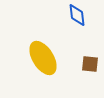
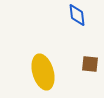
yellow ellipse: moved 14 px down; rotated 16 degrees clockwise
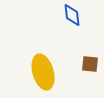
blue diamond: moved 5 px left
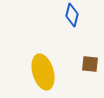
blue diamond: rotated 20 degrees clockwise
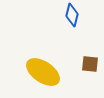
yellow ellipse: rotated 40 degrees counterclockwise
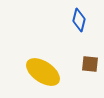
blue diamond: moved 7 px right, 5 px down
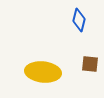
yellow ellipse: rotated 28 degrees counterclockwise
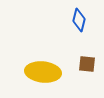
brown square: moved 3 px left
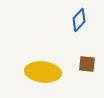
blue diamond: rotated 30 degrees clockwise
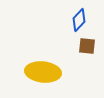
brown square: moved 18 px up
